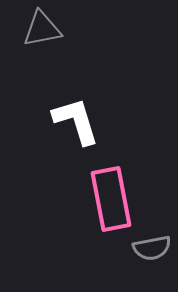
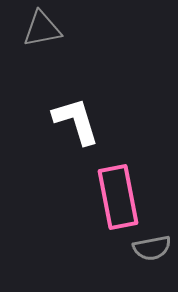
pink rectangle: moved 7 px right, 2 px up
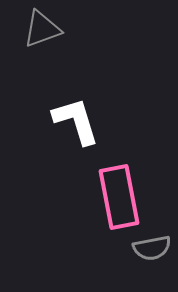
gray triangle: rotated 9 degrees counterclockwise
pink rectangle: moved 1 px right
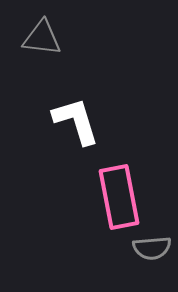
gray triangle: moved 9 px down; rotated 27 degrees clockwise
gray semicircle: rotated 6 degrees clockwise
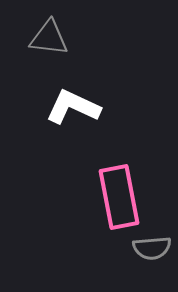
gray triangle: moved 7 px right
white L-shape: moved 3 px left, 14 px up; rotated 48 degrees counterclockwise
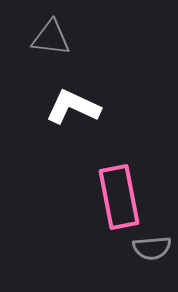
gray triangle: moved 2 px right
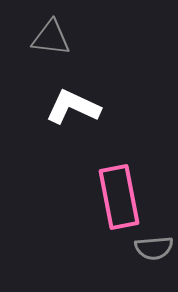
gray semicircle: moved 2 px right
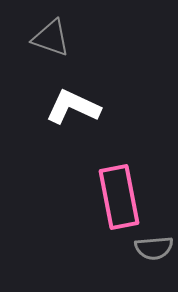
gray triangle: rotated 12 degrees clockwise
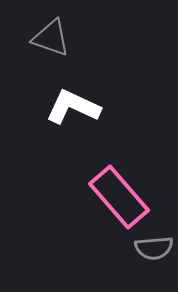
pink rectangle: rotated 30 degrees counterclockwise
